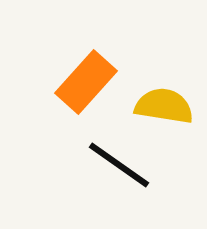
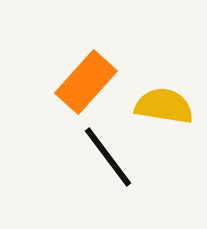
black line: moved 11 px left, 8 px up; rotated 18 degrees clockwise
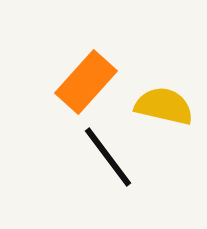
yellow semicircle: rotated 4 degrees clockwise
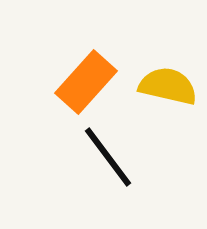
yellow semicircle: moved 4 px right, 20 px up
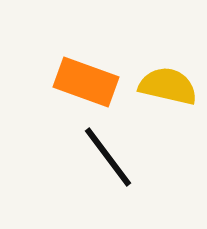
orange rectangle: rotated 68 degrees clockwise
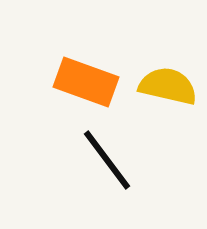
black line: moved 1 px left, 3 px down
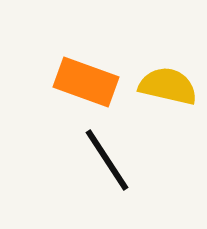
black line: rotated 4 degrees clockwise
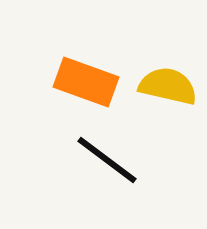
black line: rotated 20 degrees counterclockwise
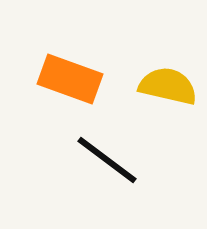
orange rectangle: moved 16 px left, 3 px up
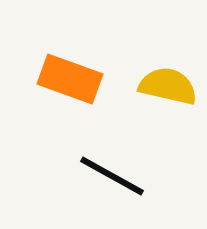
black line: moved 5 px right, 16 px down; rotated 8 degrees counterclockwise
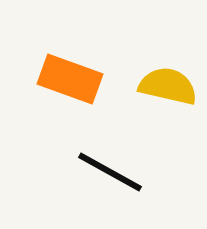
black line: moved 2 px left, 4 px up
